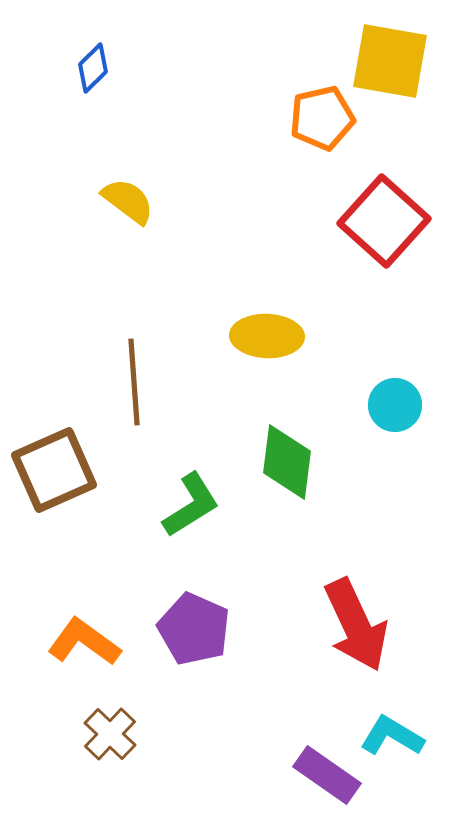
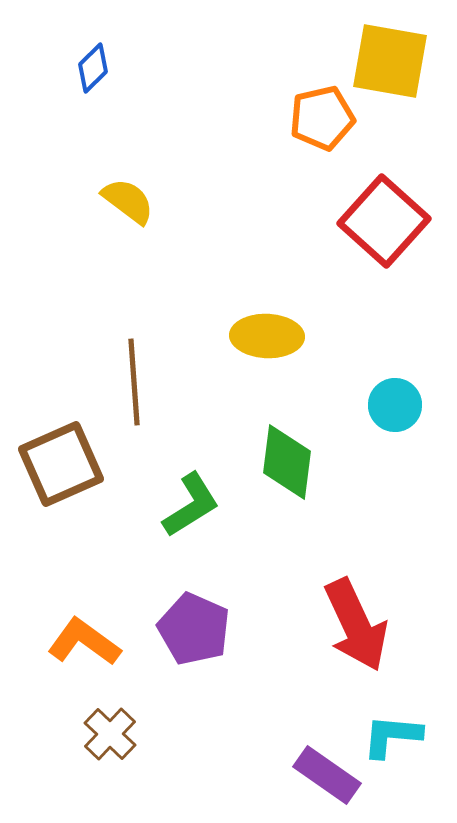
brown square: moved 7 px right, 6 px up
cyan L-shape: rotated 26 degrees counterclockwise
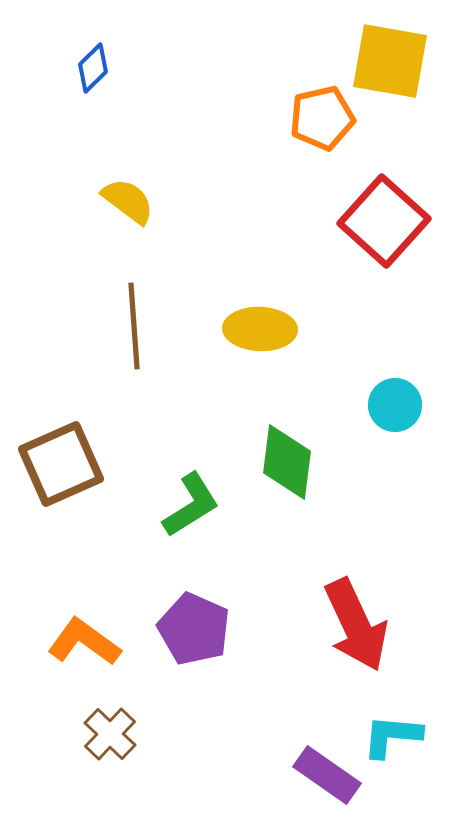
yellow ellipse: moved 7 px left, 7 px up
brown line: moved 56 px up
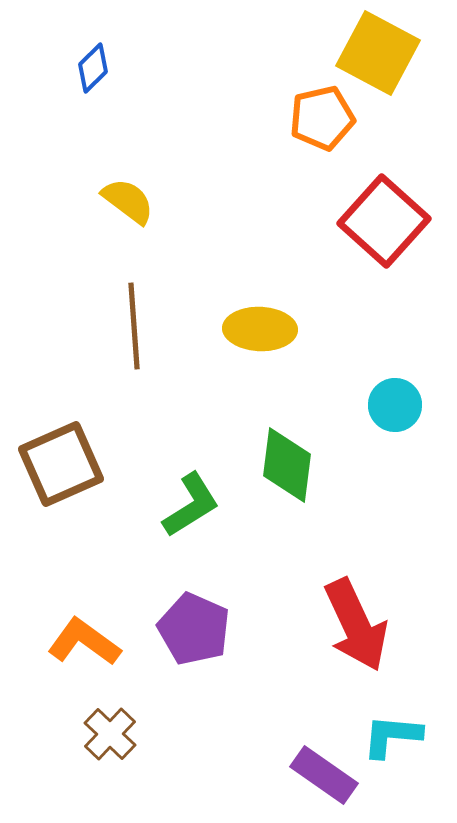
yellow square: moved 12 px left, 8 px up; rotated 18 degrees clockwise
green diamond: moved 3 px down
purple rectangle: moved 3 px left
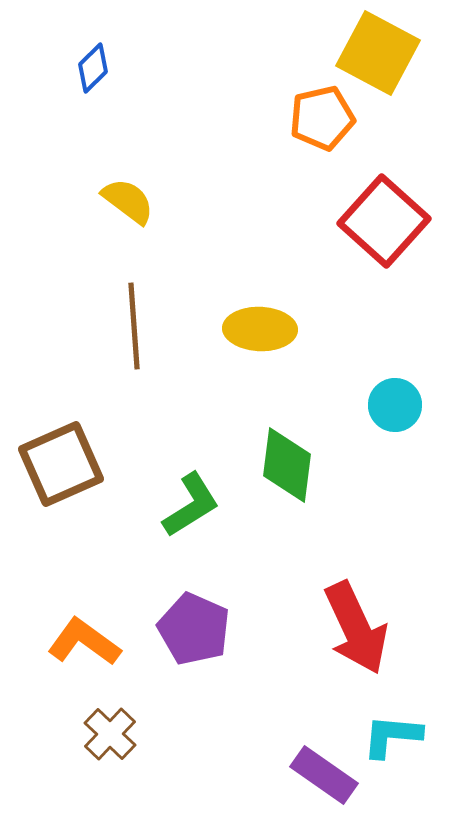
red arrow: moved 3 px down
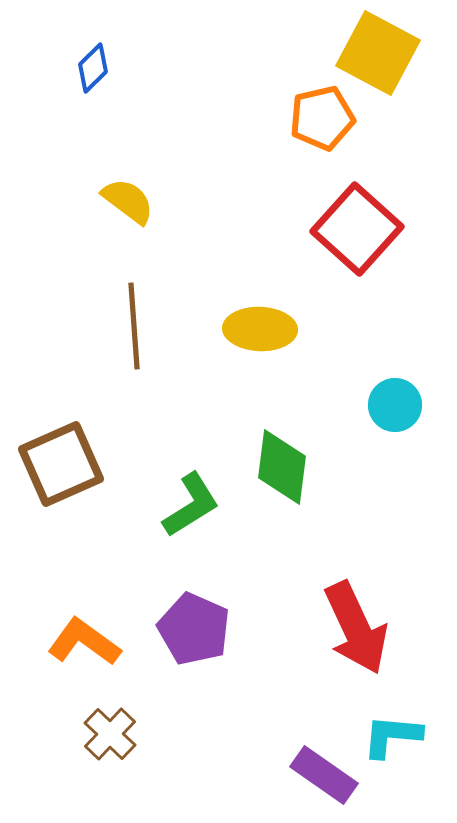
red square: moved 27 px left, 8 px down
green diamond: moved 5 px left, 2 px down
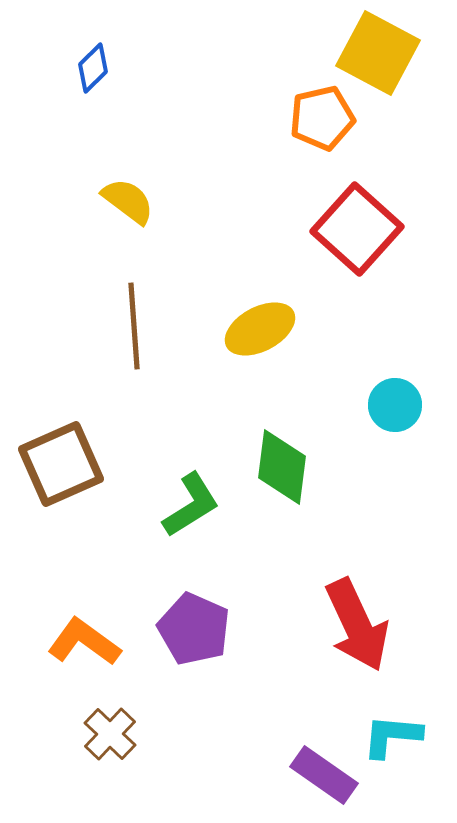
yellow ellipse: rotated 30 degrees counterclockwise
red arrow: moved 1 px right, 3 px up
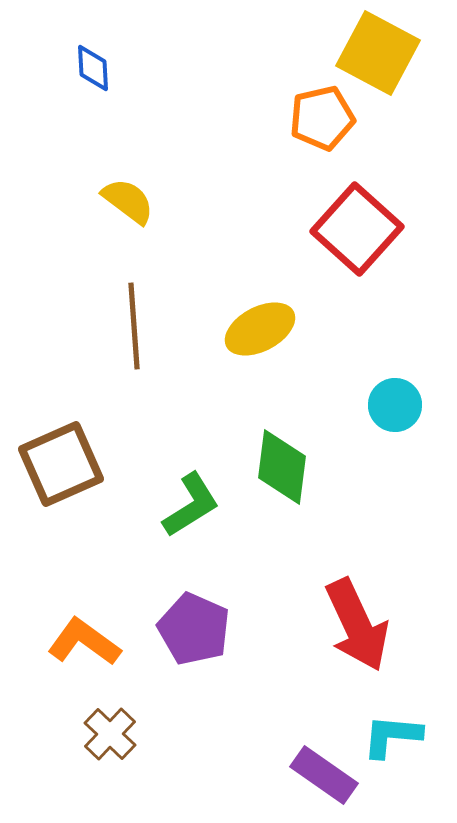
blue diamond: rotated 48 degrees counterclockwise
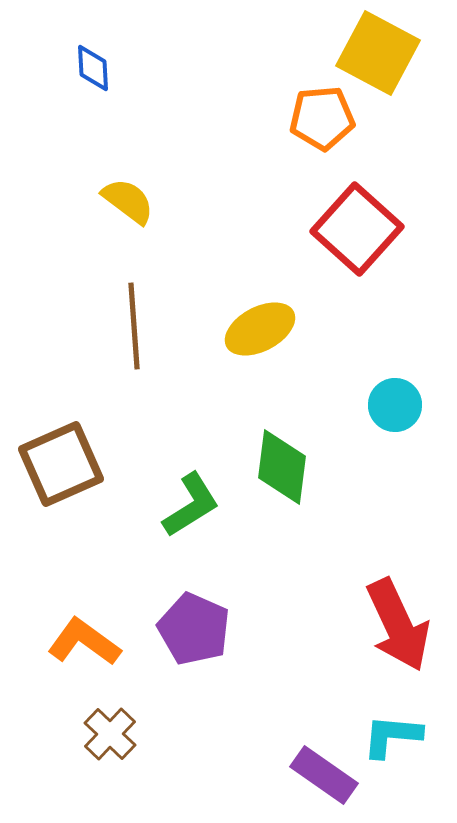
orange pentagon: rotated 8 degrees clockwise
red arrow: moved 41 px right
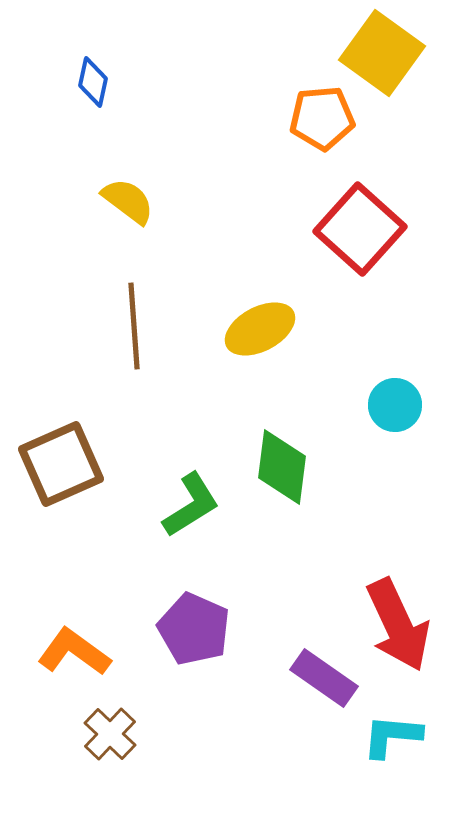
yellow square: moved 4 px right; rotated 8 degrees clockwise
blue diamond: moved 14 px down; rotated 15 degrees clockwise
red square: moved 3 px right
orange L-shape: moved 10 px left, 10 px down
purple rectangle: moved 97 px up
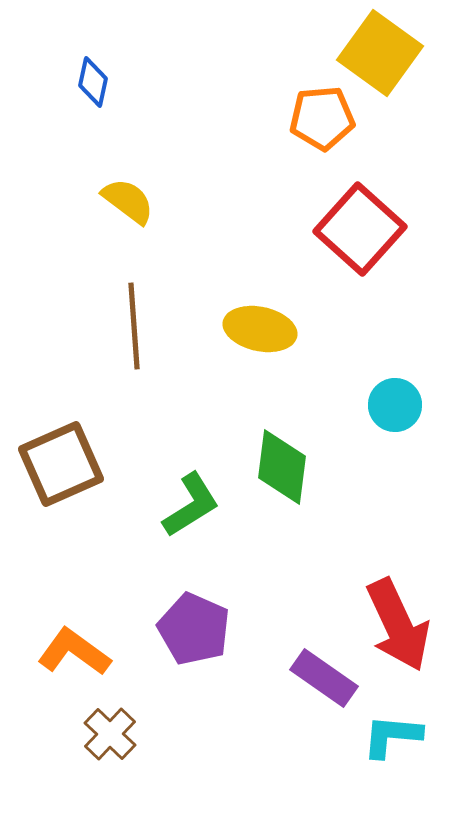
yellow square: moved 2 px left
yellow ellipse: rotated 40 degrees clockwise
